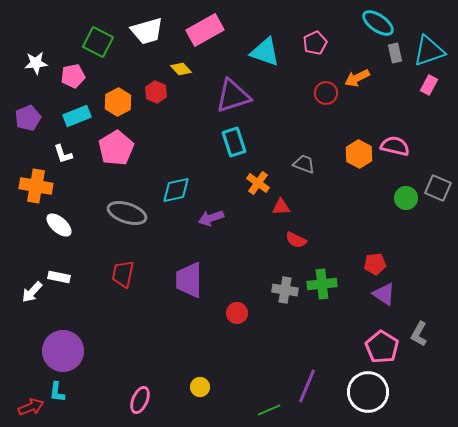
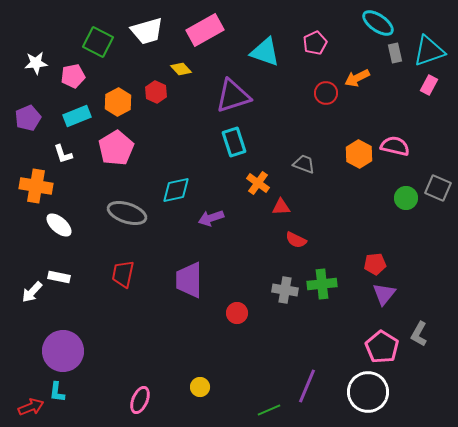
purple triangle at (384, 294): rotated 35 degrees clockwise
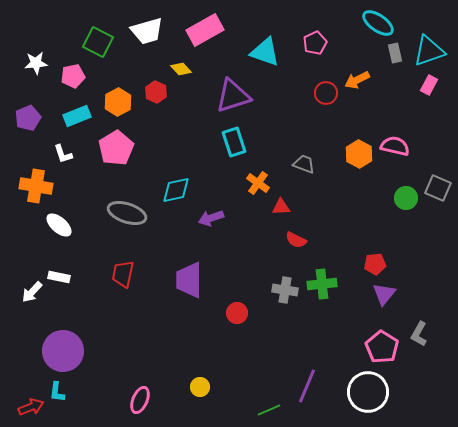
orange arrow at (357, 78): moved 2 px down
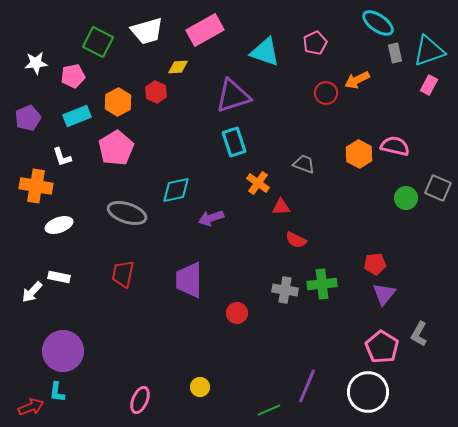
yellow diamond at (181, 69): moved 3 px left, 2 px up; rotated 50 degrees counterclockwise
white L-shape at (63, 154): moved 1 px left, 3 px down
white ellipse at (59, 225): rotated 60 degrees counterclockwise
